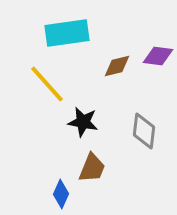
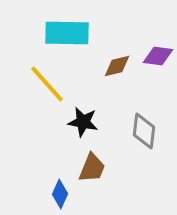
cyan rectangle: rotated 9 degrees clockwise
blue diamond: moved 1 px left
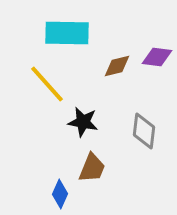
purple diamond: moved 1 px left, 1 px down
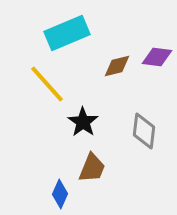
cyan rectangle: rotated 24 degrees counterclockwise
black star: rotated 24 degrees clockwise
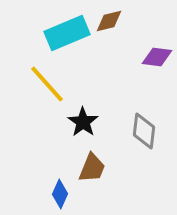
brown diamond: moved 8 px left, 45 px up
